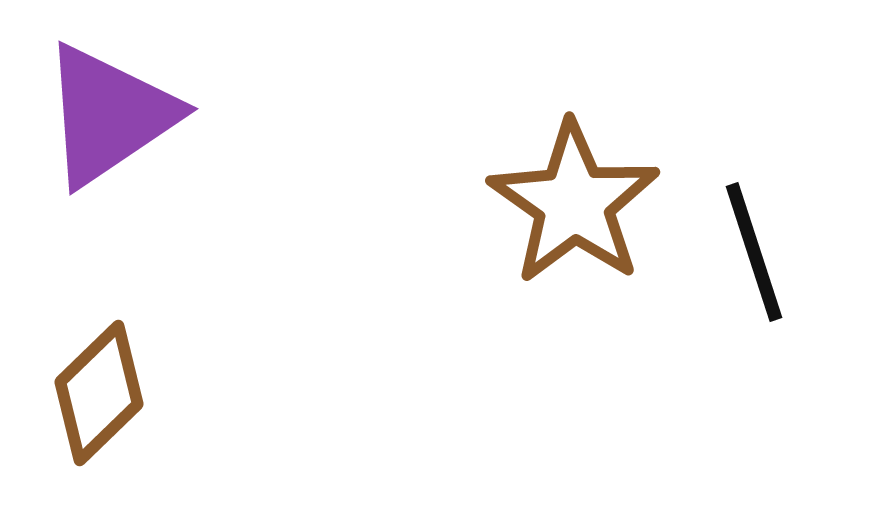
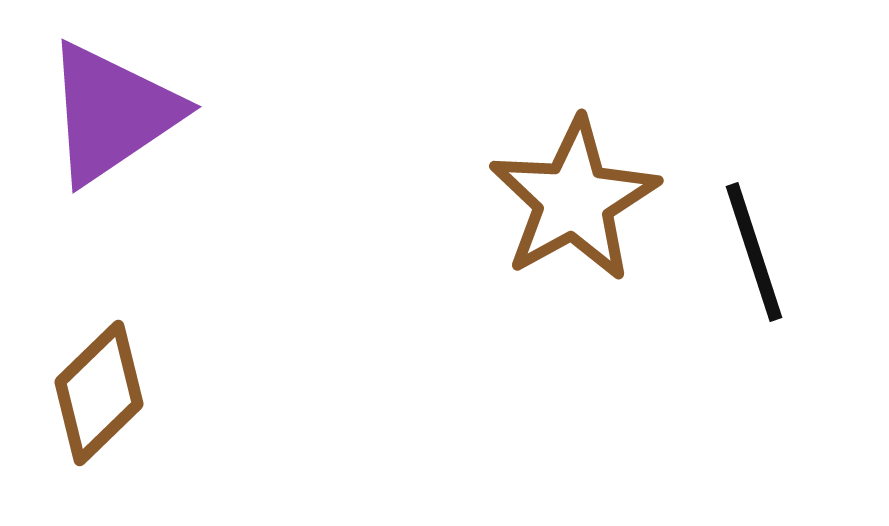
purple triangle: moved 3 px right, 2 px up
brown star: moved 3 px up; rotated 8 degrees clockwise
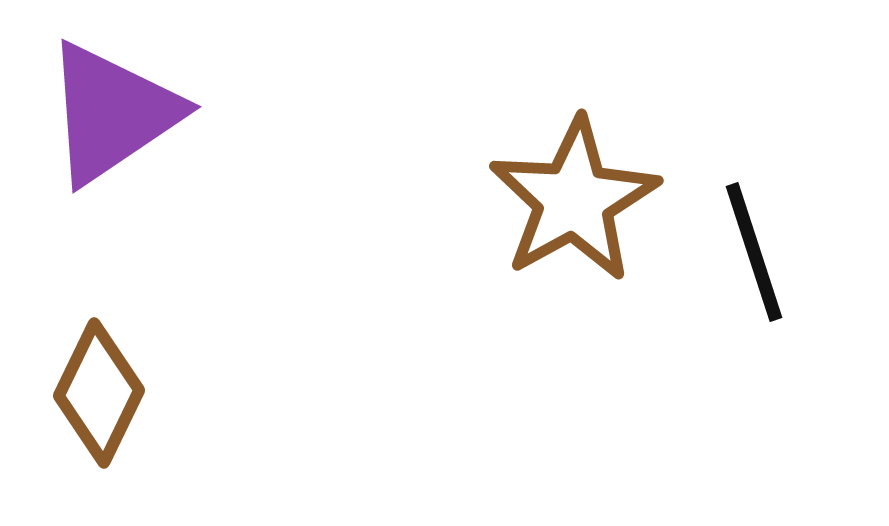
brown diamond: rotated 20 degrees counterclockwise
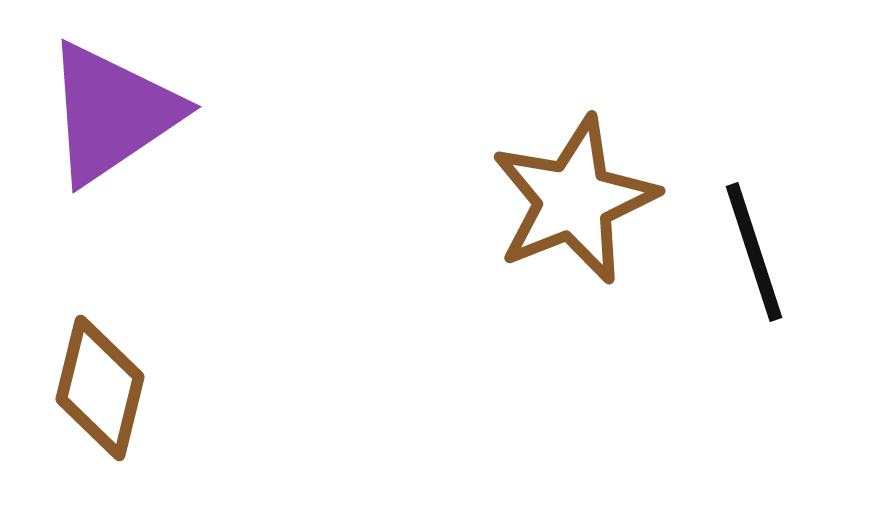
brown star: rotated 7 degrees clockwise
brown diamond: moved 1 px right, 5 px up; rotated 12 degrees counterclockwise
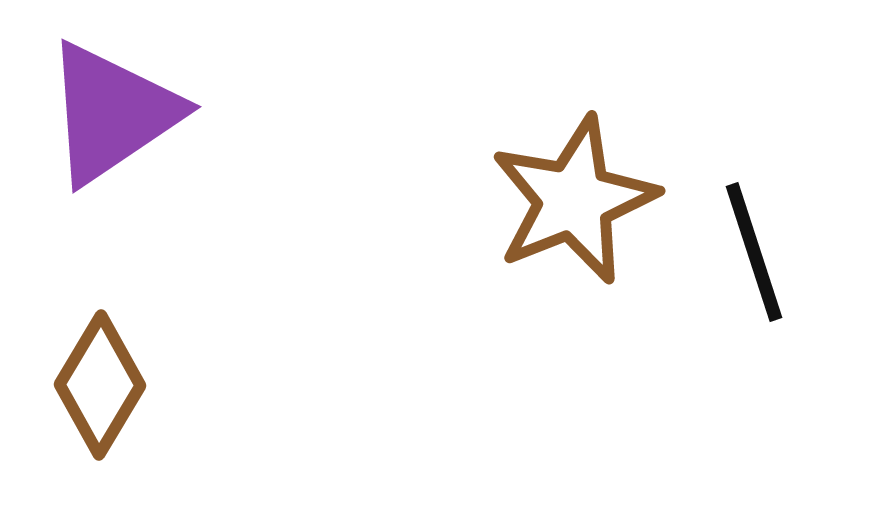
brown diamond: moved 3 px up; rotated 17 degrees clockwise
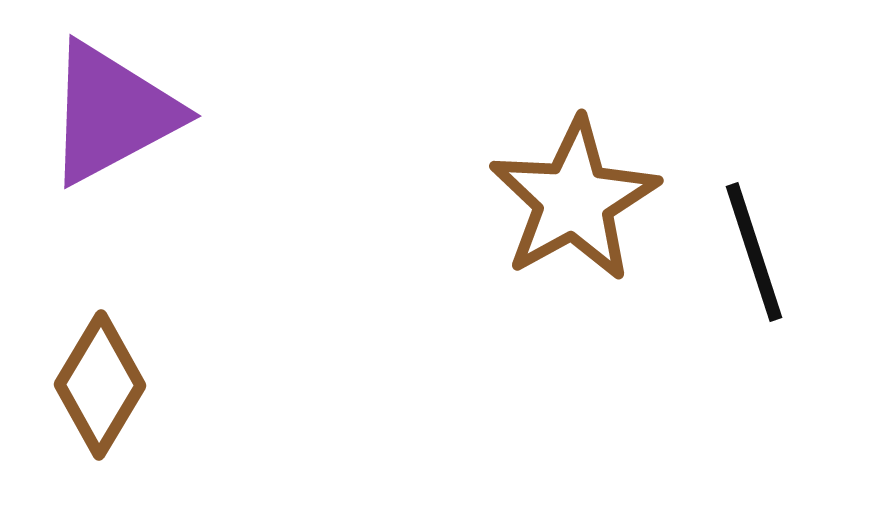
purple triangle: rotated 6 degrees clockwise
brown star: rotated 7 degrees counterclockwise
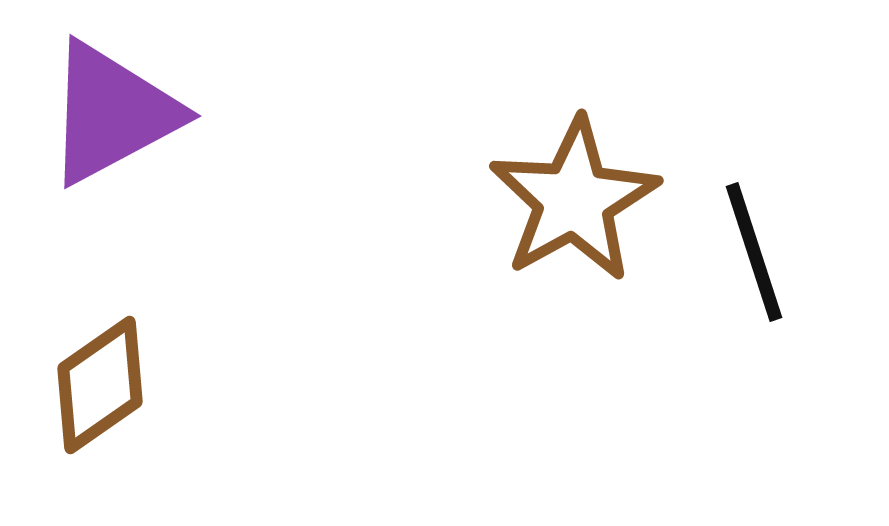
brown diamond: rotated 24 degrees clockwise
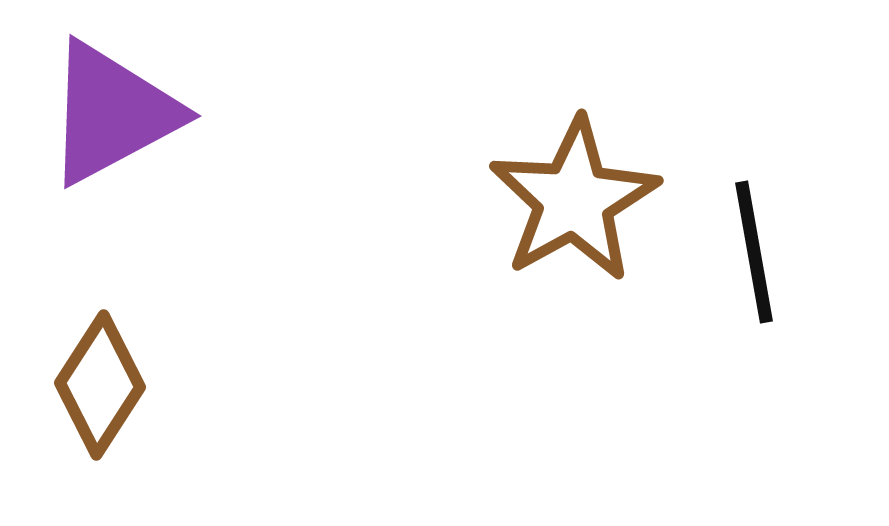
black line: rotated 8 degrees clockwise
brown diamond: rotated 22 degrees counterclockwise
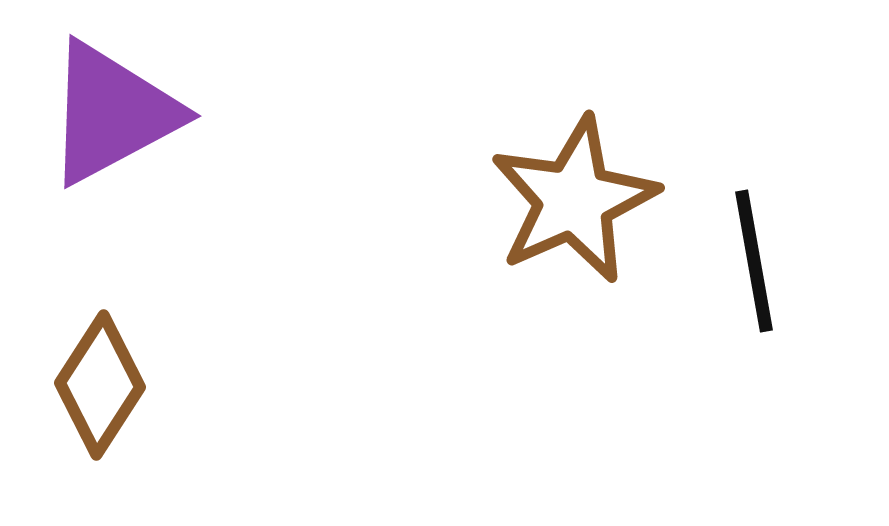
brown star: rotated 5 degrees clockwise
black line: moved 9 px down
